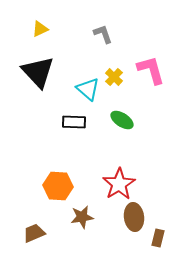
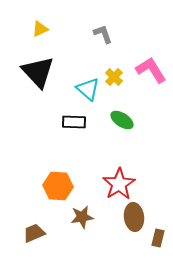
pink L-shape: rotated 16 degrees counterclockwise
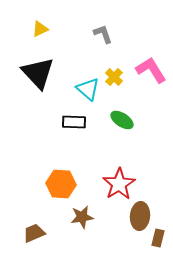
black triangle: moved 1 px down
orange hexagon: moved 3 px right, 2 px up
brown ellipse: moved 6 px right, 1 px up; rotated 12 degrees clockwise
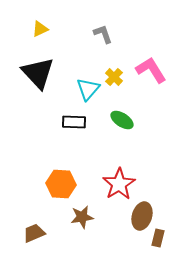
cyan triangle: rotated 30 degrees clockwise
brown ellipse: moved 2 px right; rotated 12 degrees clockwise
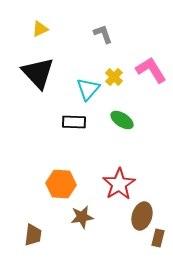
brown trapezoid: moved 1 px left, 2 px down; rotated 120 degrees clockwise
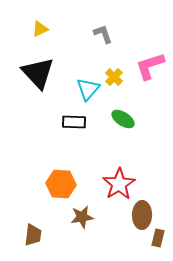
pink L-shape: moved 1 px left, 4 px up; rotated 76 degrees counterclockwise
green ellipse: moved 1 px right, 1 px up
brown ellipse: moved 1 px up; rotated 16 degrees counterclockwise
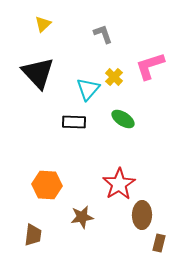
yellow triangle: moved 3 px right, 5 px up; rotated 18 degrees counterclockwise
orange hexagon: moved 14 px left, 1 px down
brown rectangle: moved 1 px right, 5 px down
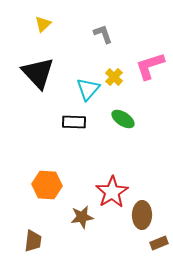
red star: moved 7 px left, 8 px down
brown trapezoid: moved 6 px down
brown rectangle: rotated 54 degrees clockwise
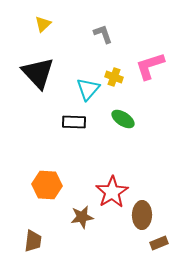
yellow cross: rotated 24 degrees counterclockwise
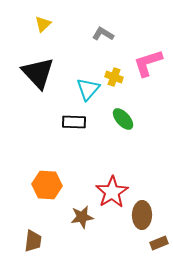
gray L-shape: rotated 40 degrees counterclockwise
pink L-shape: moved 2 px left, 3 px up
green ellipse: rotated 15 degrees clockwise
